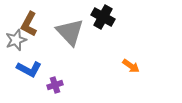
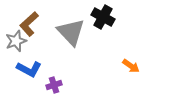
brown L-shape: rotated 20 degrees clockwise
gray triangle: moved 1 px right
gray star: moved 1 px down
purple cross: moved 1 px left
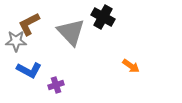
brown L-shape: rotated 15 degrees clockwise
gray star: rotated 20 degrees clockwise
blue L-shape: moved 1 px down
purple cross: moved 2 px right
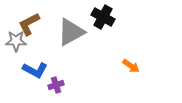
gray triangle: rotated 44 degrees clockwise
blue L-shape: moved 6 px right
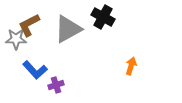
brown L-shape: moved 1 px down
gray triangle: moved 3 px left, 3 px up
gray star: moved 2 px up
orange arrow: rotated 108 degrees counterclockwise
blue L-shape: rotated 20 degrees clockwise
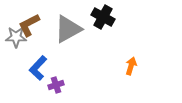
gray star: moved 2 px up
blue L-shape: moved 3 px right, 2 px up; rotated 85 degrees clockwise
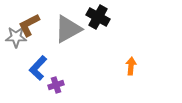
black cross: moved 5 px left
orange arrow: rotated 12 degrees counterclockwise
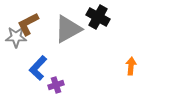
brown L-shape: moved 1 px left, 1 px up
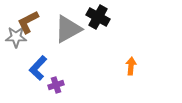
brown L-shape: moved 2 px up
